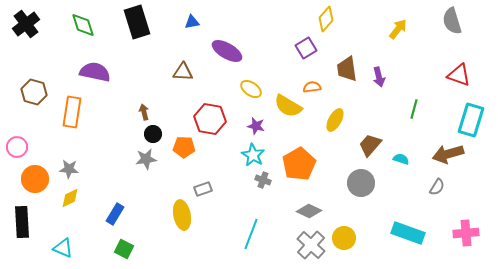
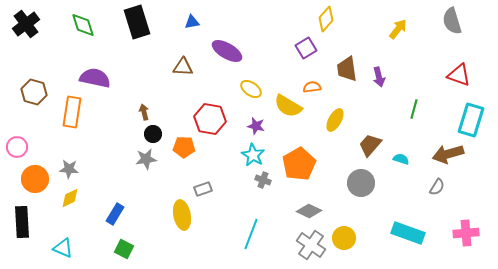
purple semicircle at (95, 72): moved 6 px down
brown triangle at (183, 72): moved 5 px up
gray cross at (311, 245): rotated 8 degrees counterclockwise
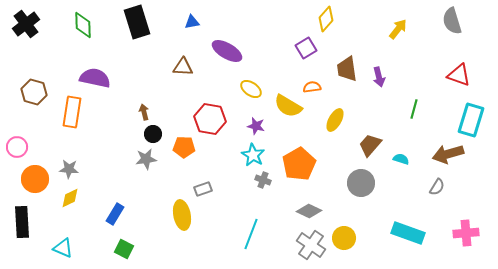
green diamond at (83, 25): rotated 16 degrees clockwise
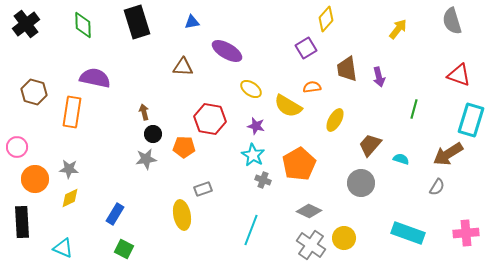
brown arrow at (448, 154): rotated 16 degrees counterclockwise
cyan line at (251, 234): moved 4 px up
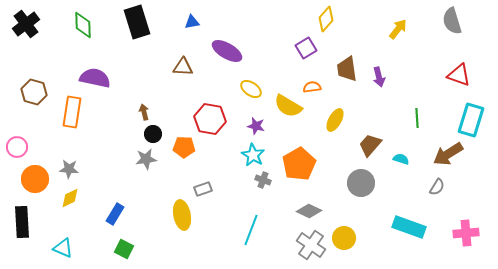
green line at (414, 109): moved 3 px right, 9 px down; rotated 18 degrees counterclockwise
cyan rectangle at (408, 233): moved 1 px right, 6 px up
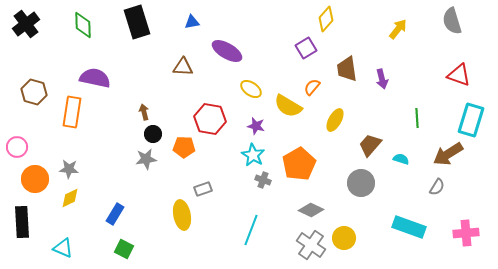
purple arrow at (379, 77): moved 3 px right, 2 px down
orange semicircle at (312, 87): rotated 42 degrees counterclockwise
gray diamond at (309, 211): moved 2 px right, 1 px up
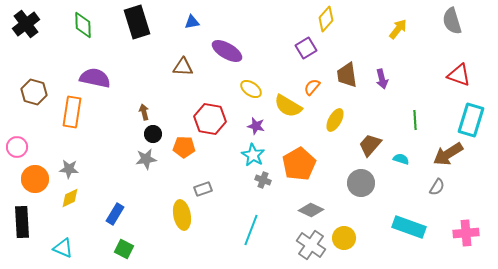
brown trapezoid at (347, 69): moved 6 px down
green line at (417, 118): moved 2 px left, 2 px down
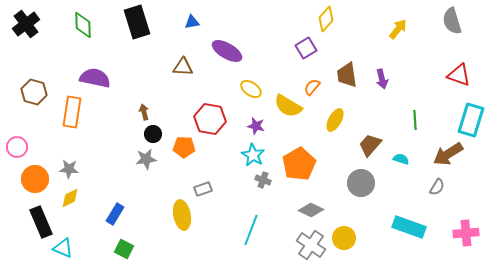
black rectangle at (22, 222): moved 19 px right; rotated 20 degrees counterclockwise
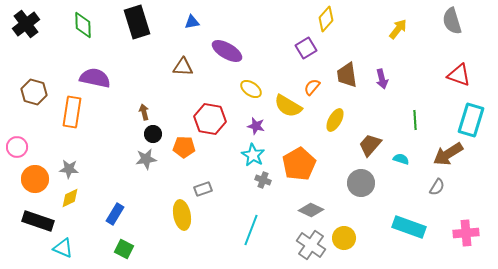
black rectangle at (41, 222): moved 3 px left, 1 px up; rotated 48 degrees counterclockwise
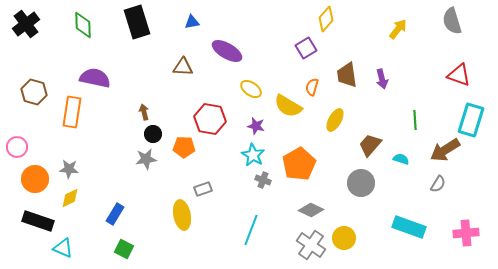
orange semicircle at (312, 87): rotated 24 degrees counterclockwise
brown arrow at (448, 154): moved 3 px left, 4 px up
gray semicircle at (437, 187): moved 1 px right, 3 px up
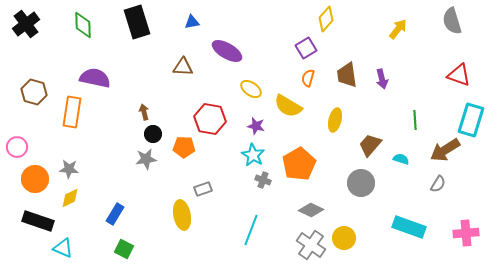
orange semicircle at (312, 87): moved 4 px left, 9 px up
yellow ellipse at (335, 120): rotated 15 degrees counterclockwise
